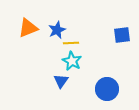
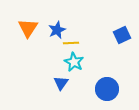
orange triangle: rotated 35 degrees counterclockwise
blue square: rotated 18 degrees counterclockwise
cyan star: moved 2 px right, 1 px down
blue triangle: moved 2 px down
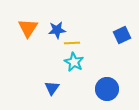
blue star: rotated 18 degrees clockwise
yellow line: moved 1 px right
blue triangle: moved 9 px left, 5 px down
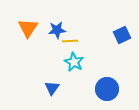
yellow line: moved 2 px left, 2 px up
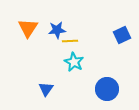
blue triangle: moved 6 px left, 1 px down
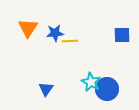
blue star: moved 2 px left, 3 px down
blue square: rotated 24 degrees clockwise
cyan star: moved 17 px right, 20 px down
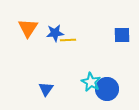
yellow line: moved 2 px left, 1 px up
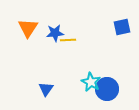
blue square: moved 8 px up; rotated 12 degrees counterclockwise
